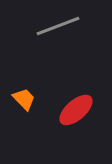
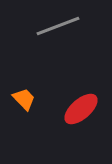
red ellipse: moved 5 px right, 1 px up
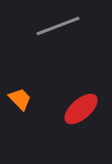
orange trapezoid: moved 4 px left
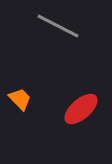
gray line: rotated 48 degrees clockwise
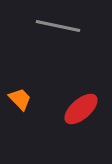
gray line: rotated 15 degrees counterclockwise
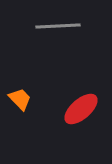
gray line: rotated 15 degrees counterclockwise
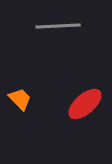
red ellipse: moved 4 px right, 5 px up
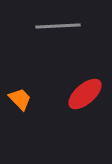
red ellipse: moved 10 px up
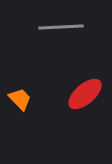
gray line: moved 3 px right, 1 px down
